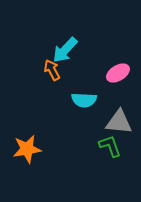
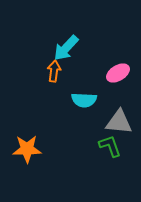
cyan arrow: moved 1 px right, 2 px up
orange arrow: moved 2 px right, 1 px down; rotated 35 degrees clockwise
orange star: rotated 8 degrees clockwise
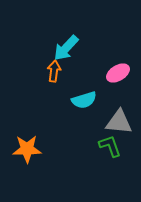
cyan semicircle: rotated 20 degrees counterclockwise
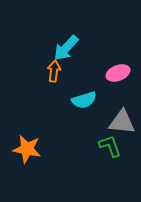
pink ellipse: rotated 10 degrees clockwise
gray triangle: moved 3 px right
orange star: rotated 12 degrees clockwise
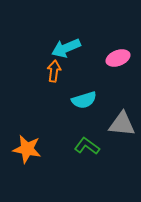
cyan arrow: rotated 24 degrees clockwise
pink ellipse: moved 15 px up
gray triangle: moved 2 px down
green L-shape: moved 23 px left; rotated 35 degrees counterclockwise
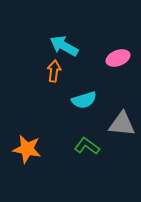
cyan arrow: moved 2 px left, 2 px up; rotated 52 degrees clockwise
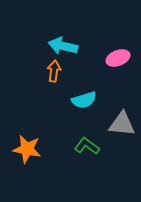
cyan arrow: moved 1 px left; rotated 16 degrees counterclockwise
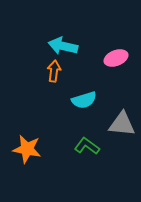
pink ellipse: moved 2 px left
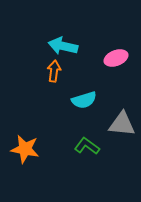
orange star: moved 2 px left
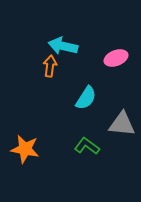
orange arrow: moved 4 px left, 5 px up
cyan semicircle: moved 2 px right, 2 px up; rotated 40 degrees counterclockwise
